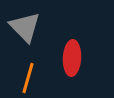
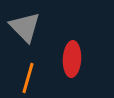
red ellipse: moved 1 px down
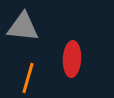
gray triangle: moved 2 px left; rotated 40 degrees counterclockwise
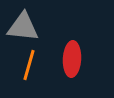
orange line: moved 1 px right, 13 px up
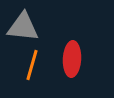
orange line: moved 3 px right
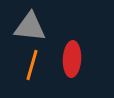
gray triangle: moved 7 px right
